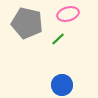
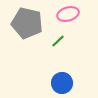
green line: moved 2 px down
blue circle: moved 2 px up
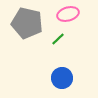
green line: moved 2 px up
blue circle: moved 5 px up
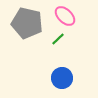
pink ellipse: moved 3 px left, 2 px down; rotated 60 degrees clockwise
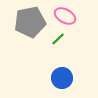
pink ellipse: rotated 15 degrees counterclockwise
gray pentagon: moved 3 px right, 1 px up; rotated 24 degrees counterclockwise
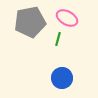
pink ellipse: moved 2 px right, 2 px down
green line: rotated 32 degrees counterclockwise
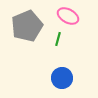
pink ellipse: moved 1 px right, 2 px up
gray pentagon: moved 3 px left, 4 px down; rotated 12 degrees counterclockwise
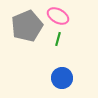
pink ellipse: moved 10 px left
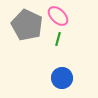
pink ellipse: rotated 15 degrees clockwise
gray pentagon: moved 1 px up; rotated 24 degrees counterclockwise
